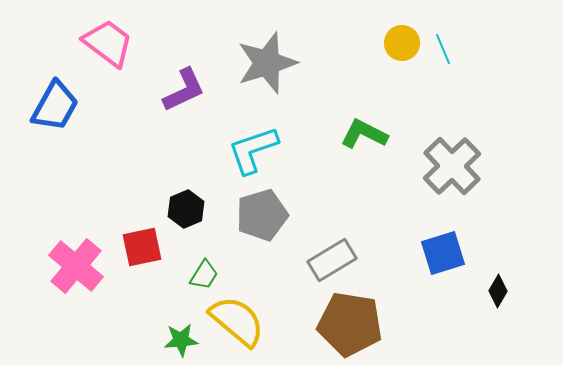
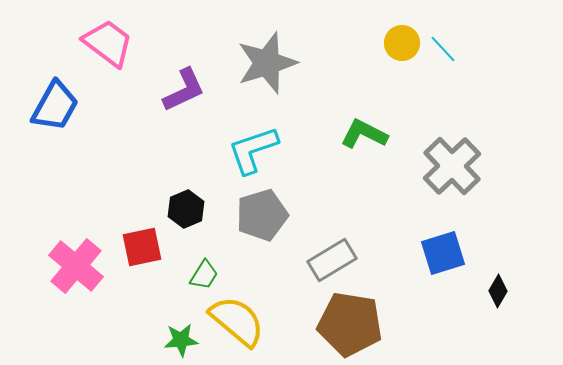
cyan line: rotated 20 degrees counterclockwise
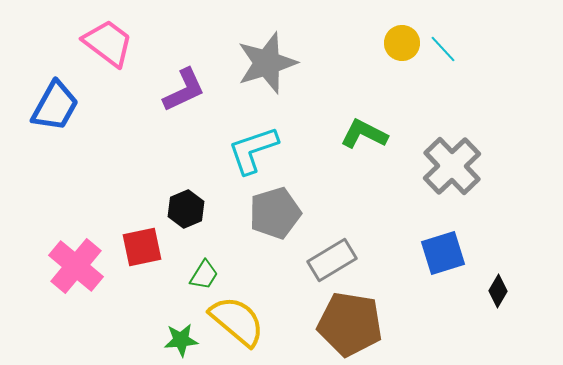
gray pentagon: moved 13 px right, 2 px up
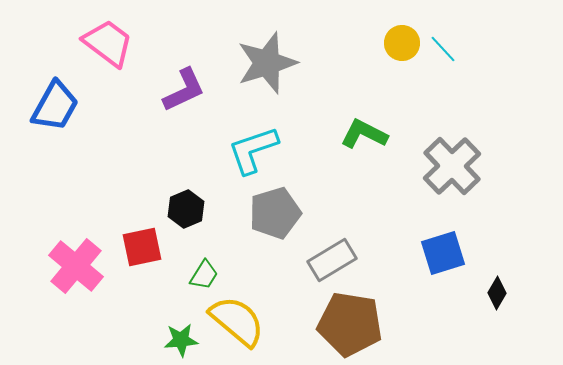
black diamond: moved 1 px left, 2 px down
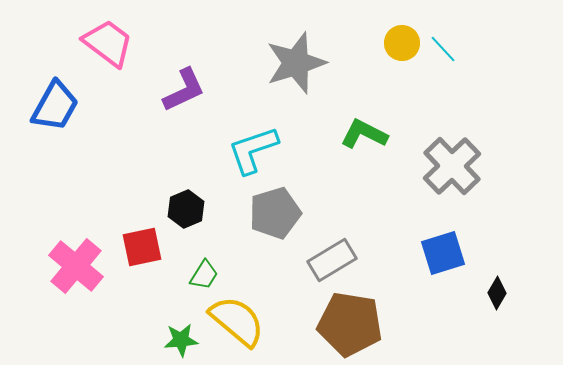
gray star: moved 29 px right
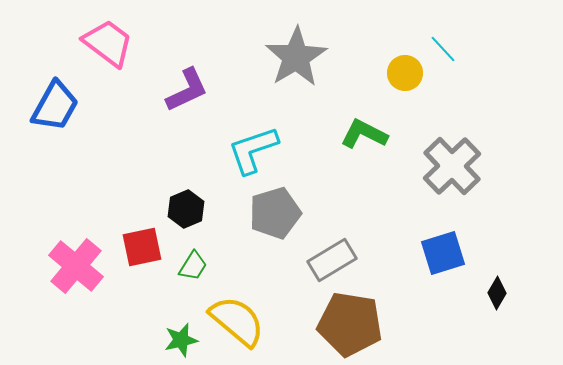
yellow circle: moved 3 px right, 30 px down
gray star: moved 6 px up; rotated 14 degrees counterclockwise
purple L-shape: moved 3 px right
green trapezoid: moved 11 px left, 9 px up
green star: rotated 8 degrees counterclockwise
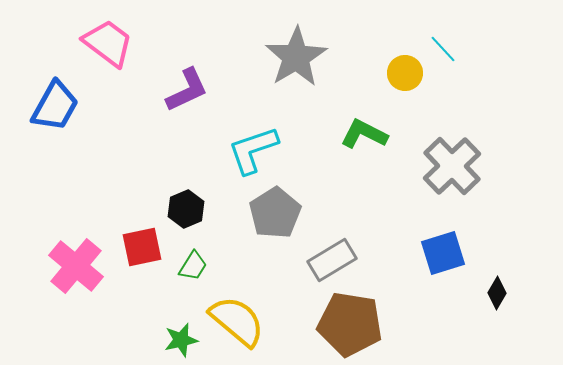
gray pentagon: rotated 15 degrees counterclockwise
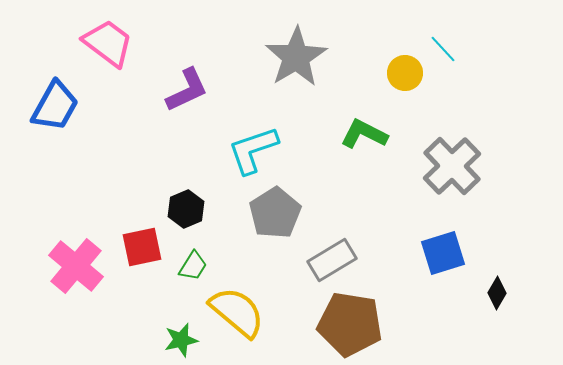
yellow semicircle: moved 9 px up
